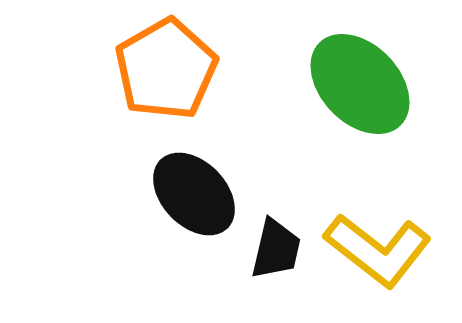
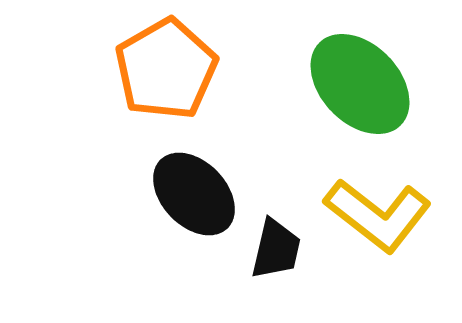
yellow L-shape: moved 35 px up
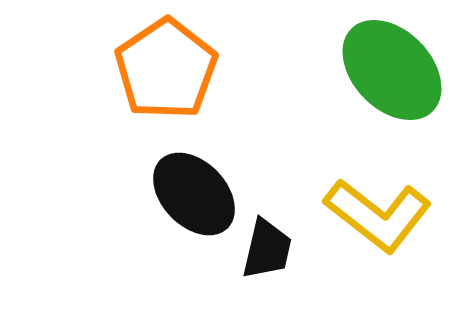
orange pentagon: rotated 4 degrees counterclockwise
green ellipse: moved 32 px right, 14 px up
black trapezoid: moved 9 px left
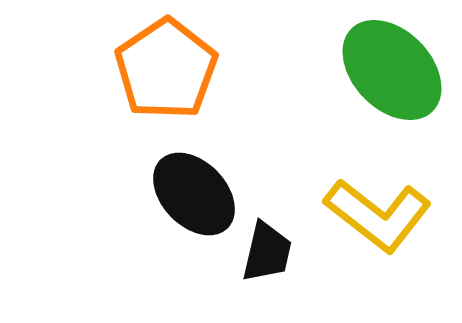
black trapezoid: moved 3 px down
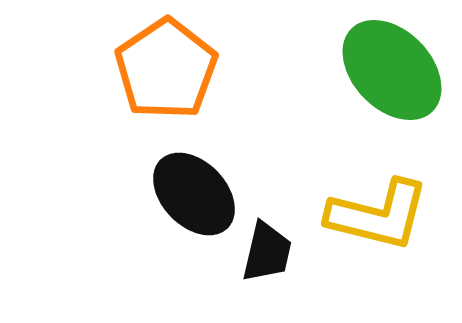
yellow L-shape: rotated 24 degrees counterclockwise
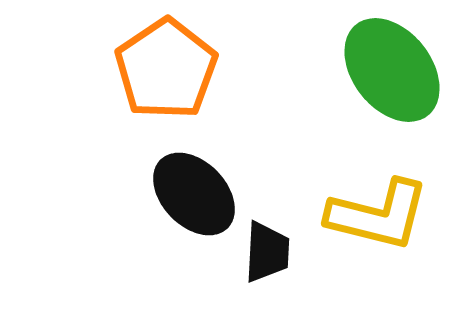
green ellipse: rotated 6 degrees clockwise
black trapezoid: rotated 10 degrees counterclockwise
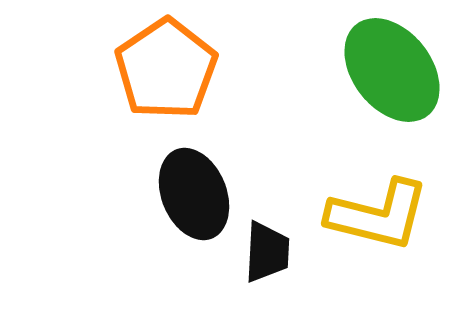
black ellipse: rotated 22 degrees clockwise
